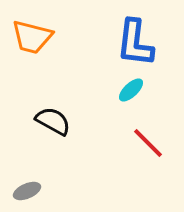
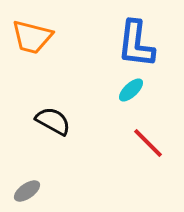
blue L-shape: moved 1 px right, 1 px down
gray ellipse: rotated 12 degrees counterclockwise
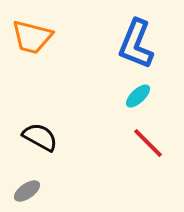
blue L-shape: rotated 15 degrees clockwise
cyan ellipse: moved 7 px right, 6 px down
black semicircle: moved 13 px left, 16 px down
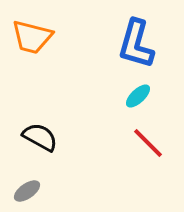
blue L-shape: rotated 6 degrees counterclockwise
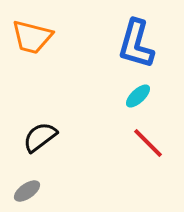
black semicircle: rotated 66 degrees counterclockwise
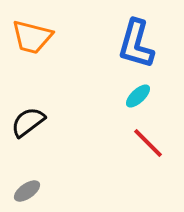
black semicircle: moved 12 px left, 15 px up
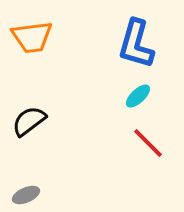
orange trapezoid: rotated 21 degrees counterclockwise
black semicircle: moved 1 px right, 1 px up
gray ellipse: moved 1 px left, 4 px down; rotated 12 degrees clockwise
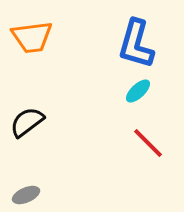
cyan ellipse: moved 5 px up
black semicircle: moved 2 px left, 1 px down
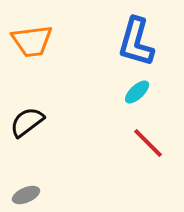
orange trapezoid: moved 4 px down
blue L-shape: moved 2 px up
cyan ellipse: moved 1 px left, 1 px down
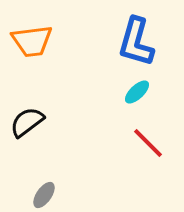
gray ellipse: moved 18 px right; rotated 32 degrees counterclockwise
